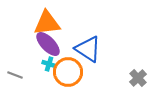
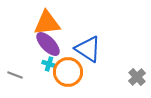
gray cross: moved 1 px left, 1 px up
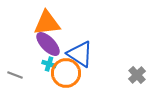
blue triangle: moved 8 px left, 5 px down
orange circle: moved 2 px left, 1 px down
gray cross: moved 2 px up
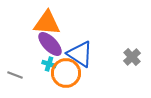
orange triangle: rotated 12 degrees clockwise
purple ellipse: moved 2 px right
gray cross: moved 5 px left, 18 px up
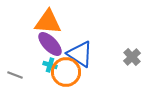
orange triangle: moved 1 px right, 1 px up
cyan cross: moved 1 px right, 1 px down
orange circle: moved 1 px up
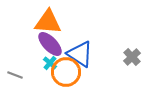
cyan cross: moved 2 px up; rotated 24 degrees clockwise
